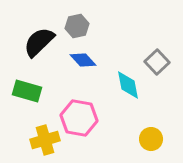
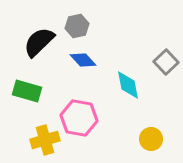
gray square: moved 9 px right
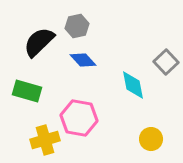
cyan diamond: moved 5 px right
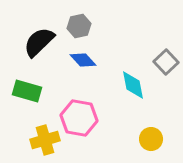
gray hexagon: moved 2 px right
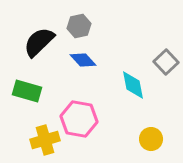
pink hexagon: moved 1 px down
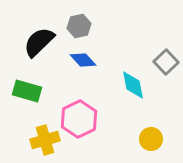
pink hexagon: rotated 24 degrees clockwise
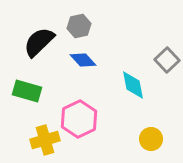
gray square: moved 1 px right, 2 px up
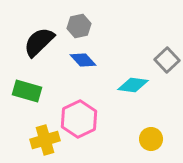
cyan diamond: rotated 72 degrees counterclockwise
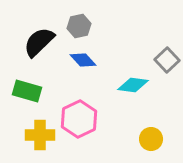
yellow cross: moved 5 px left, 5 px up; rotated 16 degrees clockwise
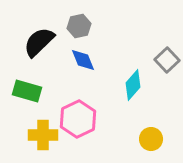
blue diamond: rotated 20 degrees clockwise
cyan diamond: rotated 56 degrees counterclockwise
pink hexagon: moved 1 px left
yellow cross: moved 3 px right
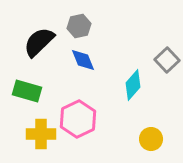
yellow cross: moved 2 px left, 1 px up
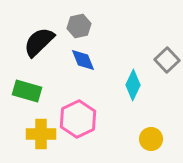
cyan diamond: rotated 16 degrees counterclockwise
